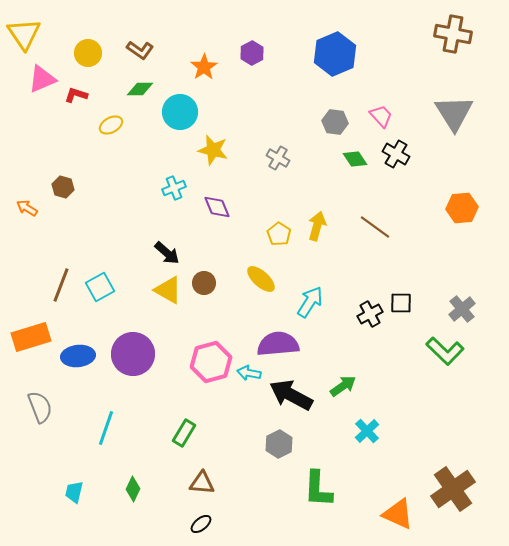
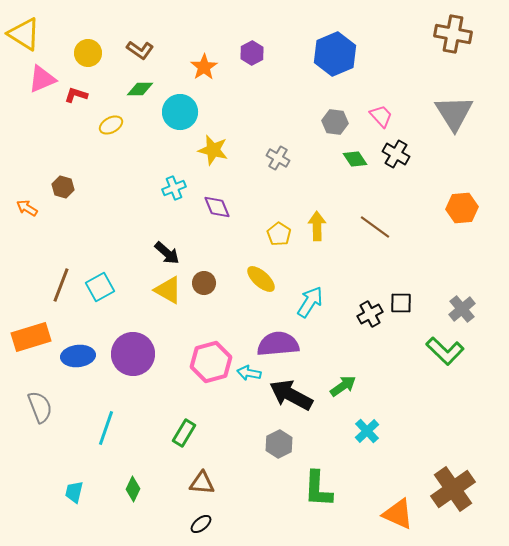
yellow triangle at (24, 34): rotated 24 degrees counterclockwise
yellow arrow at (317, 226): rotated 16 degrees counterclockwise
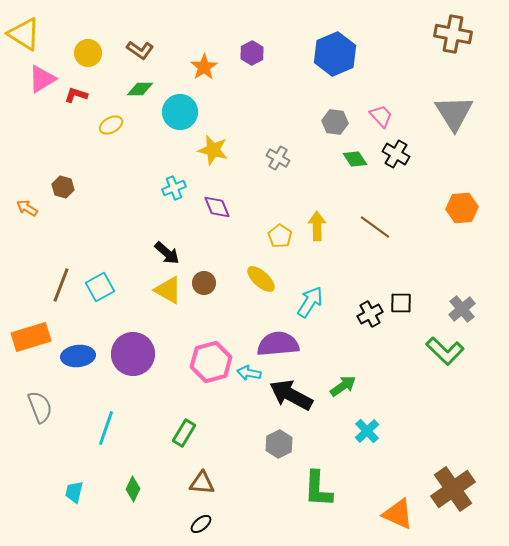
pink triangle at (42, 79): rotated 8 degrees counterclockwise
yellow pentagon at (279, 234): moved 1 px right, 2 px down
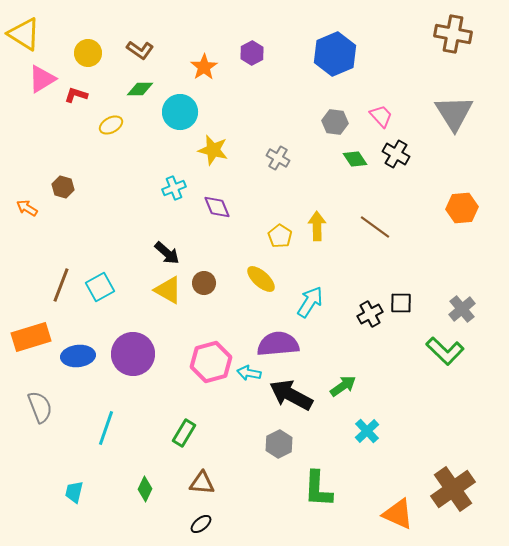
green diamond at (133, 489): moved 12 px right
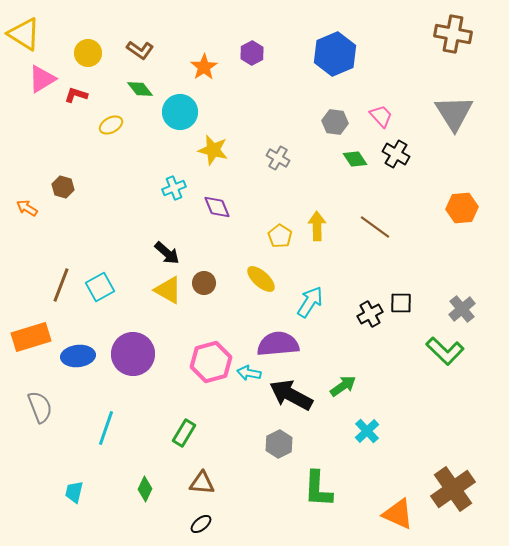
green diamond at (140, 89): rotated 52 degrees clockwise
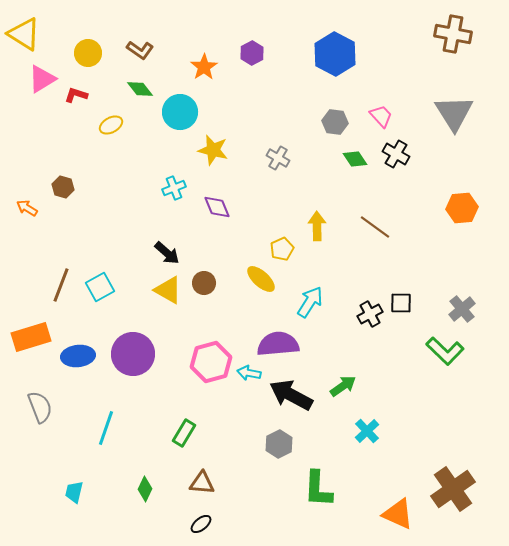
blue hexagon at (335, 54): rotated 9 degrees counterclockwise
yellow pentagon at (280, 236): moved 2 px right, 13 px down; rotated 15 degrees clockwise
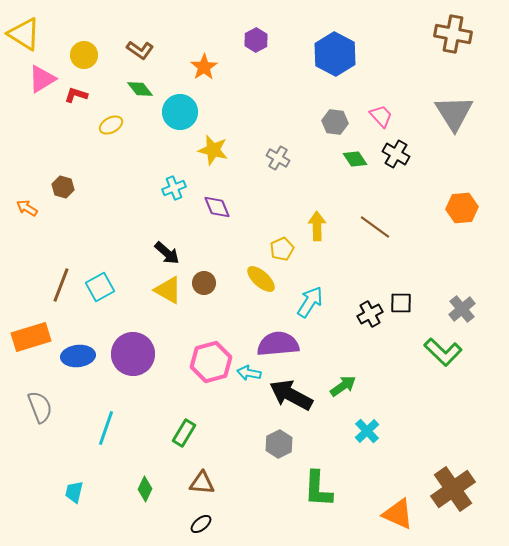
yellow circle at (88, 53): moved 4 px left, 2 px down
purple hexagon at (252, 53): moved 4 px right, 13 px up
green L-shape at (445, 351): moved 2 px left, 1 px down
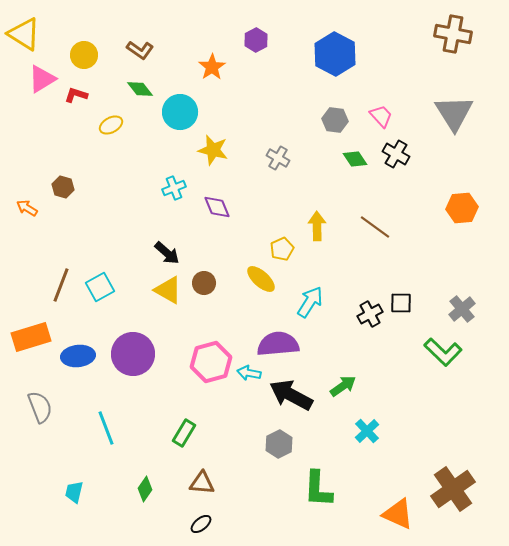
orange star at (204, 67): moved 8 px right
gray hexagon at (335, 122): moved 2 px up
cyan line at (106, 428): rotated 40 degrees counterclockwise
green diamond at (145, 489): rotated 10 degrees clockwise
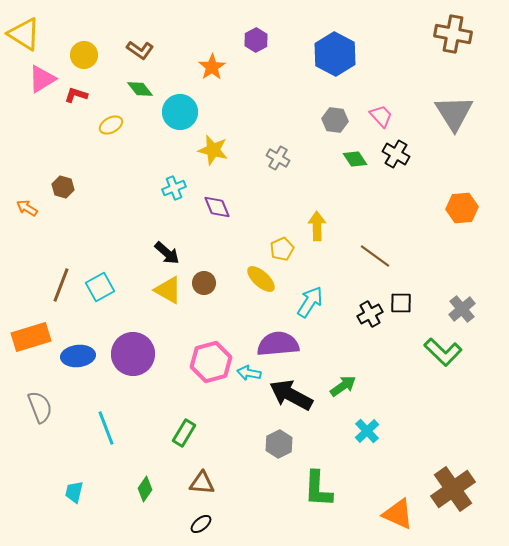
brown line at (375, 227): moved 29 px down
